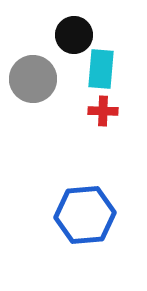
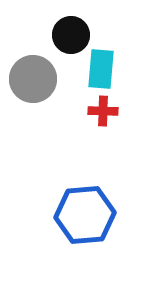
black circle: moved 3 px left
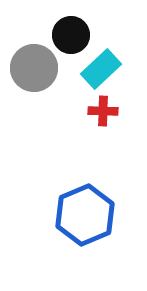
cyan rectangle: rotated 42 degrees clockwise
gray circle: moved 1 px right, 11 px up
blue hexagon: rotated 18 degrees counterclockwise
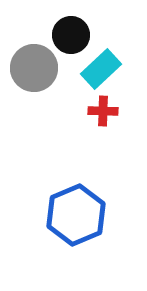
blue hexagon: moved 9 px left
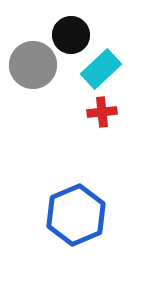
gray circle: moved 1 px left, 3 px up
red cross: moved 1 px left, 1 px down; rotated 8 degrees counterclockwise
